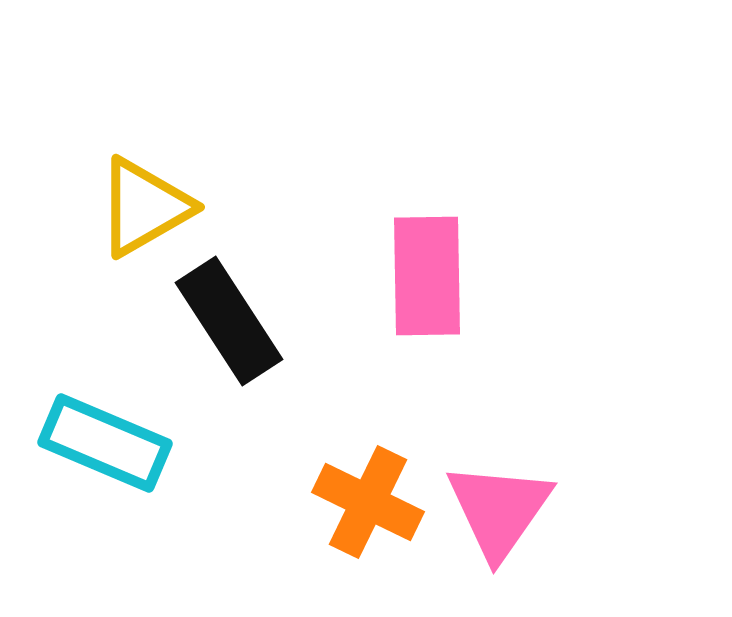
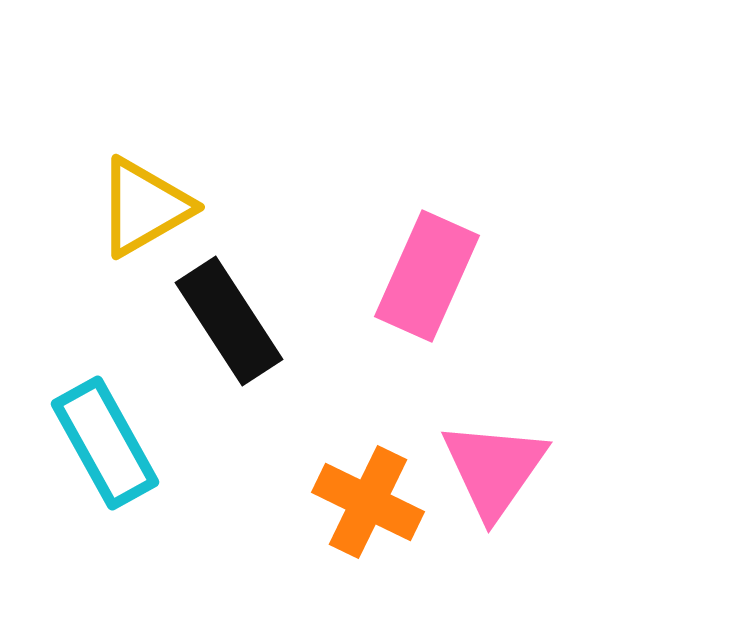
pink rectangle: rotated 25 degrees clockwise
cyan rectangle: rotated 38 degrees clockwise
pink triangle: moved 5 px left, 41 px up
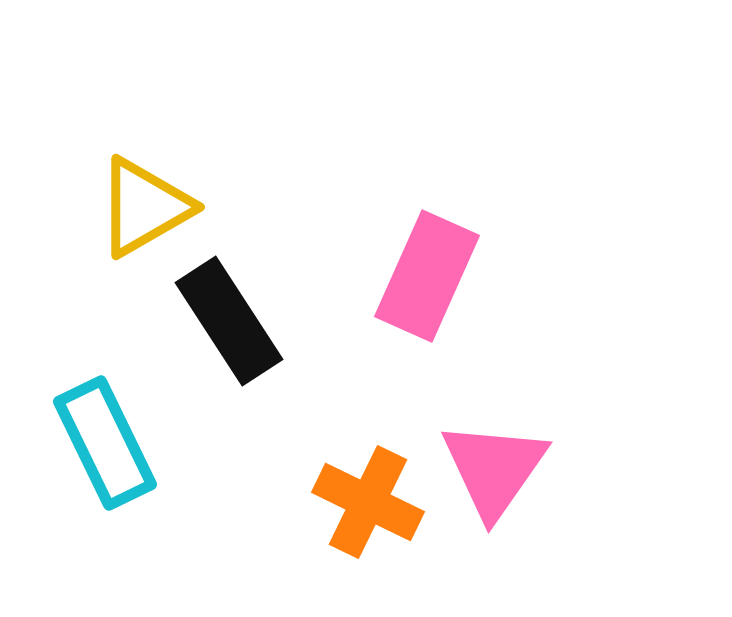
cyan rectangle: rotated 3 degrees clockwise
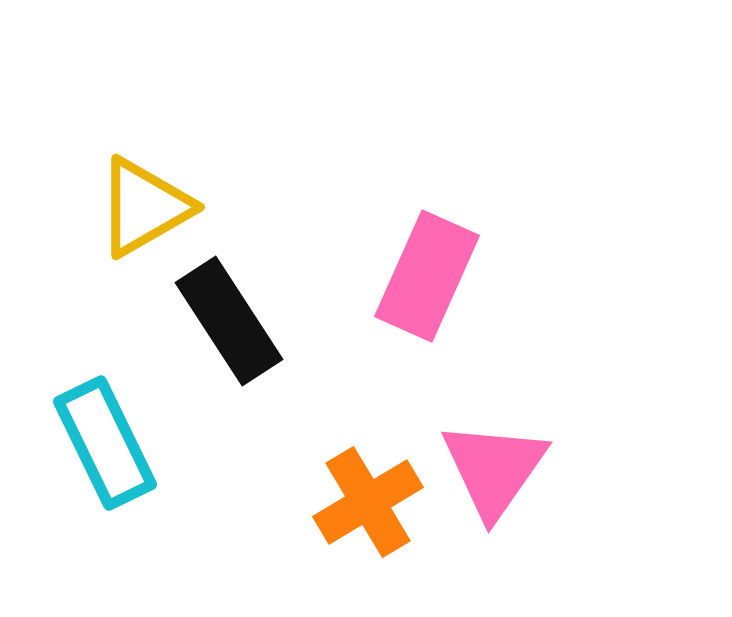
orange cross: rotated 33 degrees clockwise
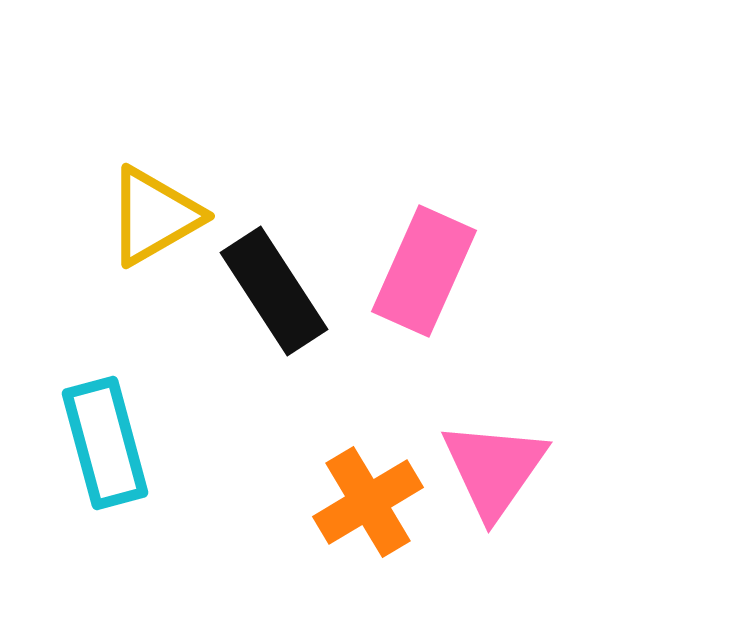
yellow triangle: moved 10 px right, 9 px down
pink rectangle: moved 3 px left, 5 px up
black rectangle: moved 45 px right, 30 px up
cyan rectangle: rotated 11 degrees clockwise
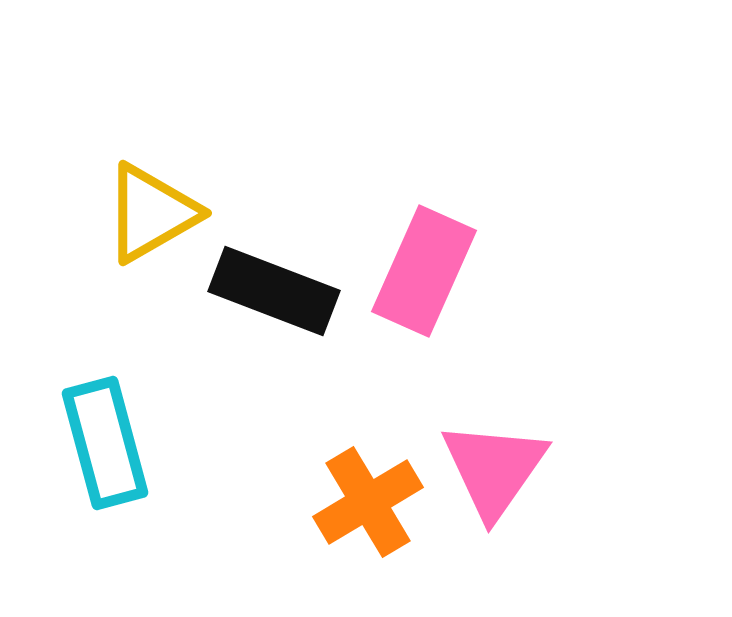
yellow triangle: moved 3 px left, 3 px up
black rectangle: rotated 36 degrees counterclockwise
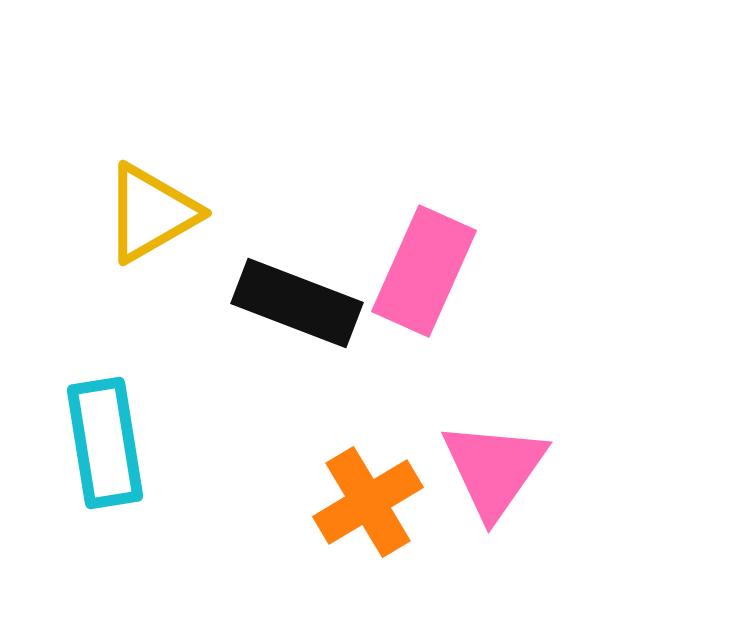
black rectangle: moved 23 px right, 12 px down
cyan rectangle: rotated 6 degrees clockwise
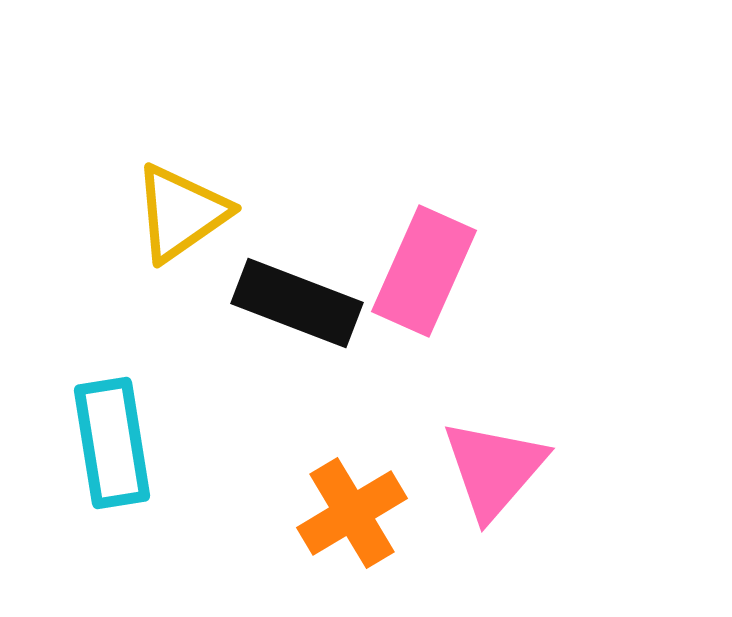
yellow triangle: moved 30 px right; rotated 5 degrees counterclockwise
cyan rectangle: moved 7 px right
pink triangle: rotated 6 degrees clockwise
orange cross: moved 16 px left, 11 px down
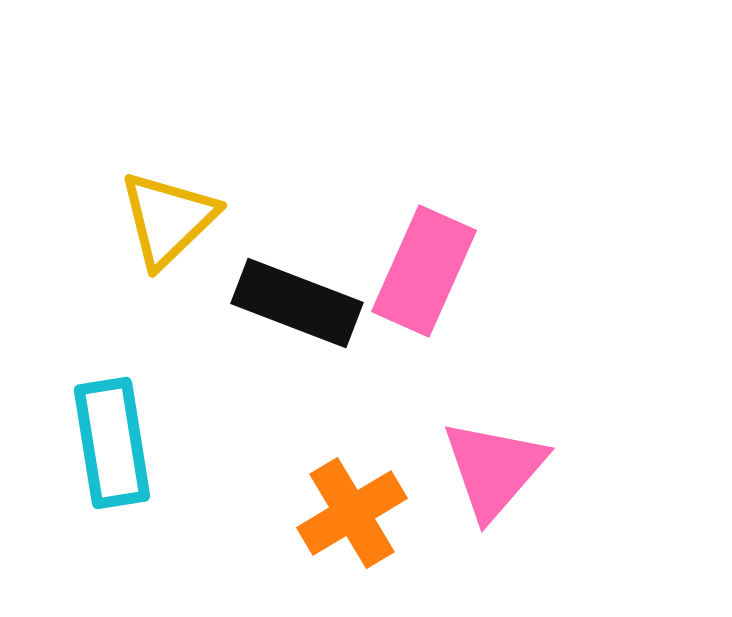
yellow triangle: moved 13 px left, 6 px down; rotated 9 degrees counterclockwise
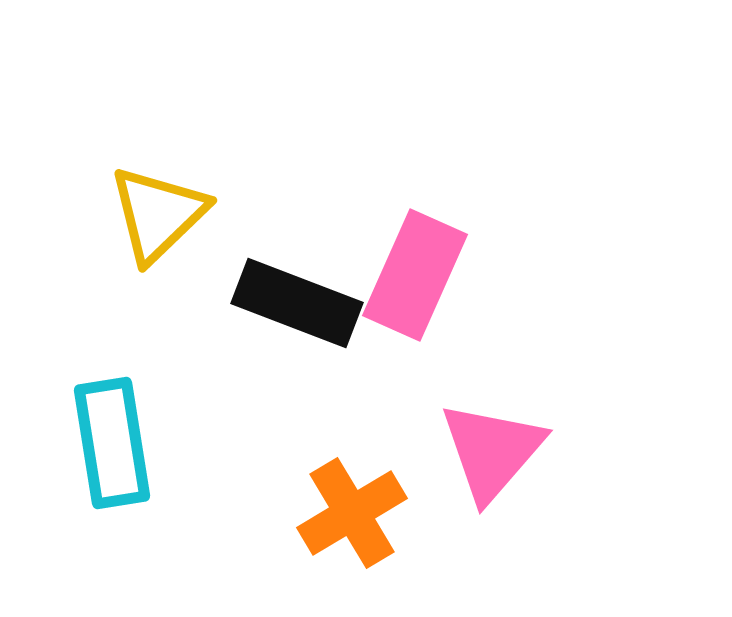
yellow triangle: moved 10 px left, 5 px up
pink rectangle: moved 9 px left, 4 px down
pink triangle: moved 2 px left, 18 px up
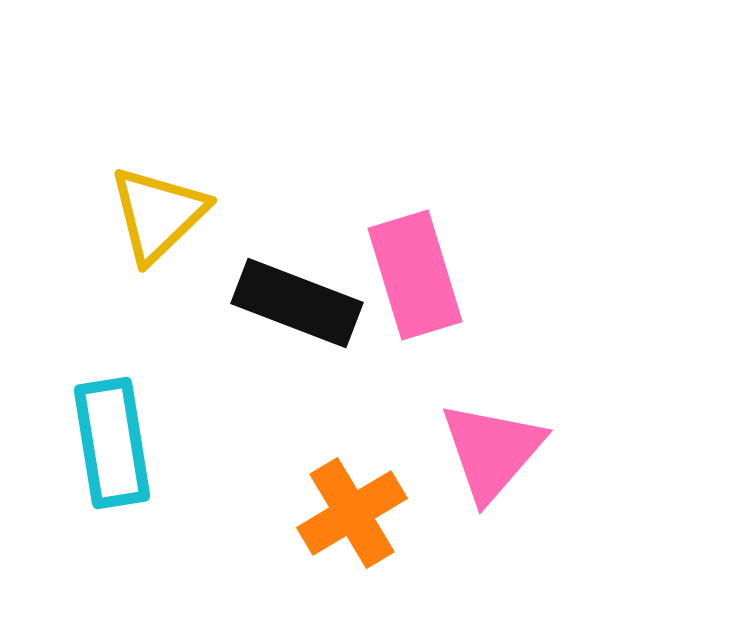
pink rectangle: rotated 41 degrees counterclockwise
